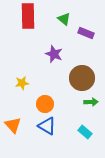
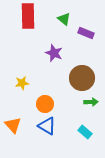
purple star: moved 1 px up
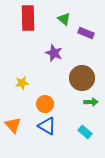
red rectangle: moved 2 px down
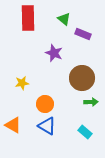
purple rectangle: moved 3 px left, 1 px down
orange triangle: rotated 18 degrees counterclockwise
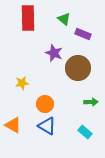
brown circle: moved 4 px left, 10 px up
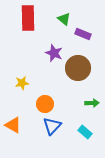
green arrow: moved 1 px right, 1 px down
blue triangle: moved 5 px right; rotated 42 degrees clockwise
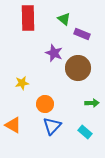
purple rectangle: moved 1 px left
